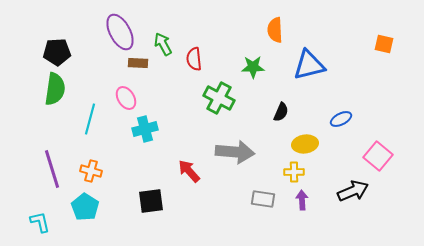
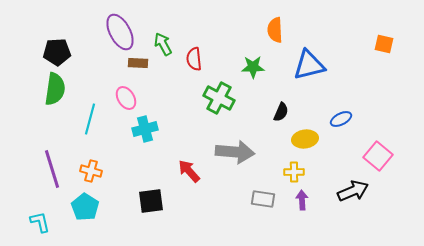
yellow ellipse: moved 5 px up
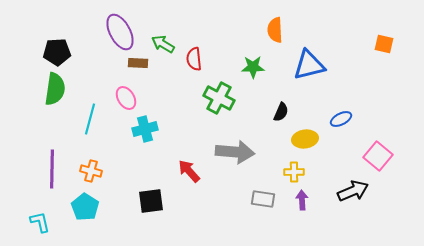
green arrow: rotated 30 degrees counterclockwise
purple line: rotated 18 degrees clockwise
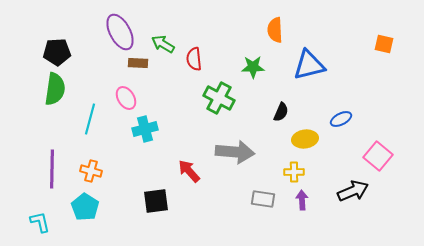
black square: moved 5 px right
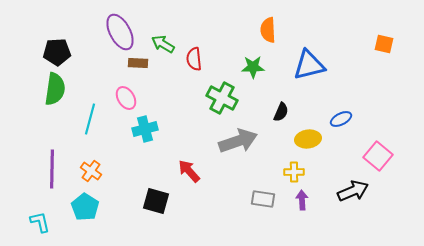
orange semicircle: moved 7 px left
green cross: moved 3 px right
yellow ellipse: moved 3 px right
gray arrow: moved 3 px right, 11 px up; rotated 24 degrees counterclockwise
orange cross: rotated 20 degrees clockwise
black square: rotated 24 degrees clockwise
